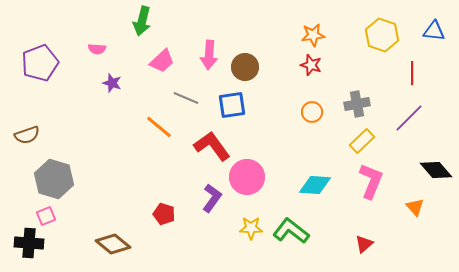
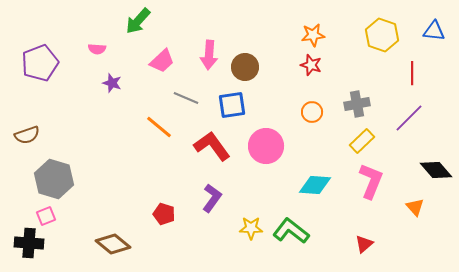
green arrow: moved 4 px left; rotated 28 degrees clockwise
pink circle: moved 19 px right, 31 px up
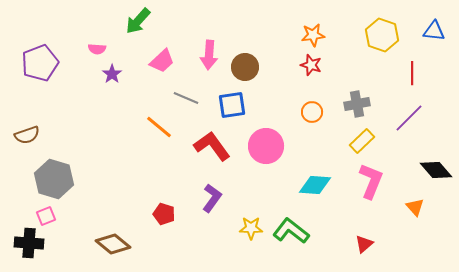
purple star: moved 9 px up; rotated 18 degrees clockwise
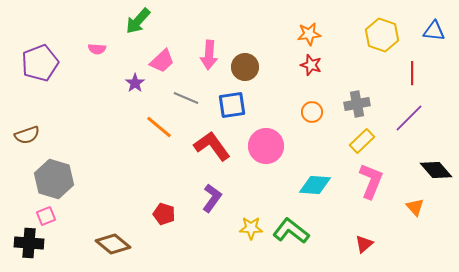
orange star: moved 4 px left, 1 px up
purple star: moved 23 px right, 9 px down
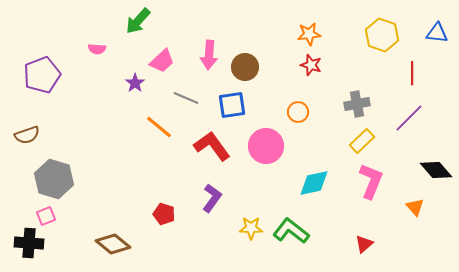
blue triangle: moved 3 px right, 2 px down
purple pentagon: moved 2 px right, 12 px down
orange circle: moved 14 px left
cyan diamond: moved 1 px left, 2 px up; rotated 16 degrees counterclockwise
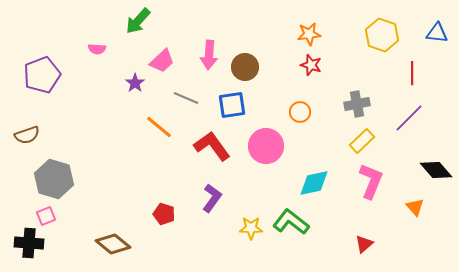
orange circle: moved 2 px right
green L-shape: moved 9 px up
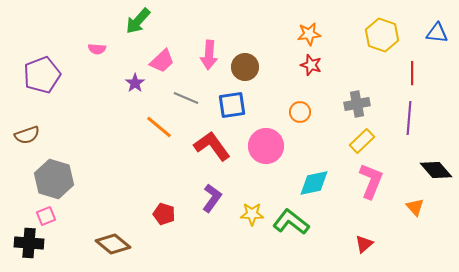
purple line: rotated 40 degrees counterclockwise
yellow star: moved 1 px right, 14 px up
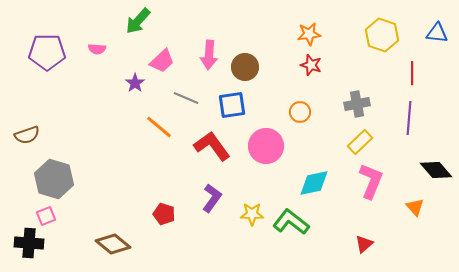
purple pentagon: moved 5 px right, 23 px up; rotated 21 degrees clockwise
yellow rectangle: moved 2 px left, 1 px down
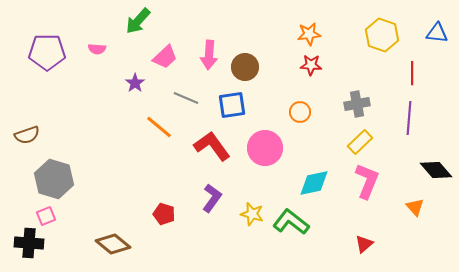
pink trapezoid: moved 3 px right, 4 px up
red star: rotated 15 degrees counterclockwise
pink circle: moved 1 px left, 2 px down
pink L-shape: moved 4 px left
yellow star: rotated 15 degrees clockwise
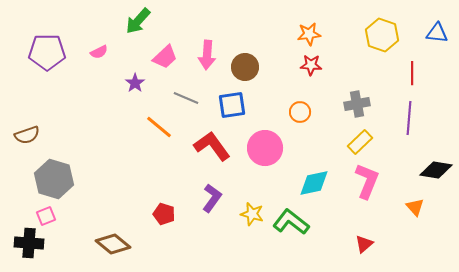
pink semicircle: moved 2 px right, 3 px down; rotated 30 degrees counterclockwise
pink arrow: moved 2 px left
black diamond: rotated 40 degrees counterclockwise
